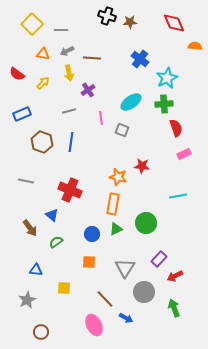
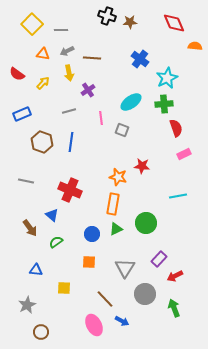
gray circle at (144, 292): moved 1 px right, 2 px down
gray star at (27, 300): moved 5 px down
blue arrow at (126, 318): moved 4 px left, 3 px down
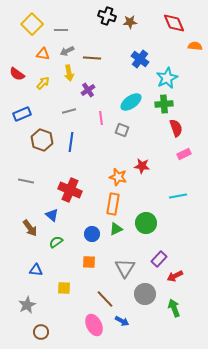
brown hexagon at (42, 142): moved 2 px up
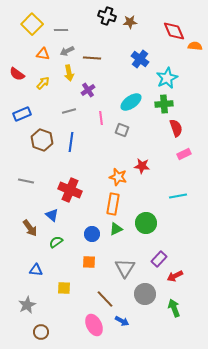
red diamond at (174, 23): moved 8 px down
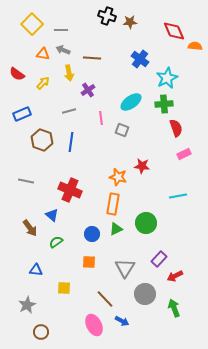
gray arrow at (67, 51): moved 4 px left, 1 px up; rotated 48 degrees clockwise
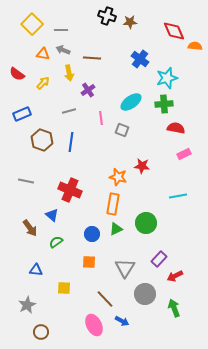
cyan star at (167, 78): rotated 10 degrees clockwise
red semicircle at (176, 128): rotated 60 degrees counterclockwise
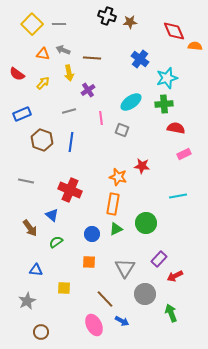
gray line at (61, 30): moved 2 px left, 6 px up
gray star at (27, 305): moved 4 px up
green arrow at (174, 308): moved 3 px left, 5 px down
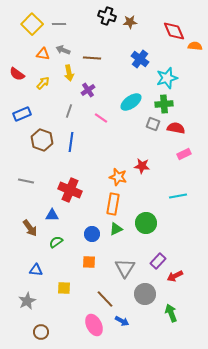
gray line at (69, 111): rotated 56 degrees counterclockwise
pink line at (101, 118): rotated 48 degrees counterclockwise
gray square at (122, 130): moved 31 px right, 6 px up
blue triangle at (52, 215): rotated 40 degrees counterclockwise
purple rectangle at (159, 259): moved 1 px left, 2 px down
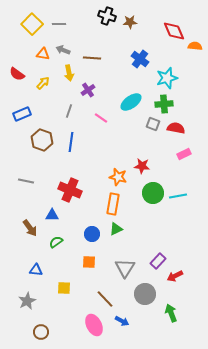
green circle at (146, 223): moved 7 px right, 30 px up
